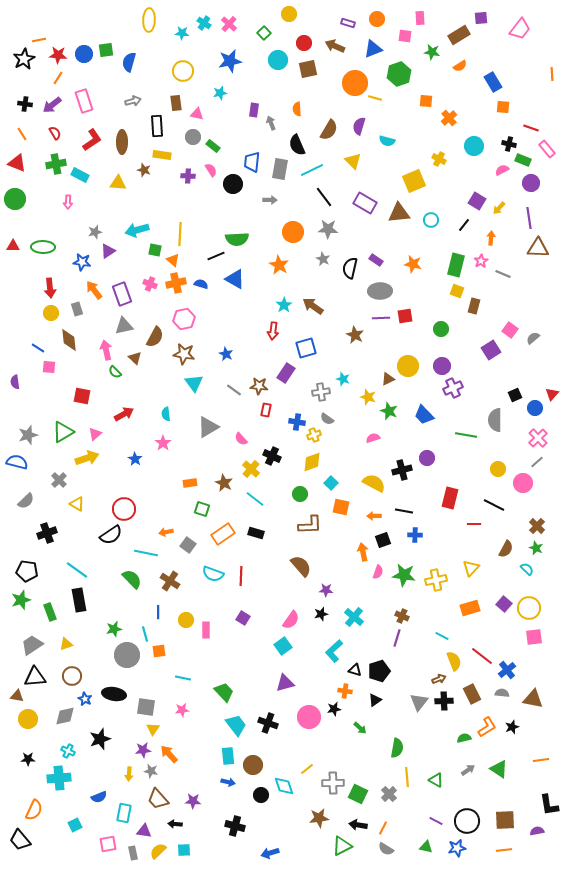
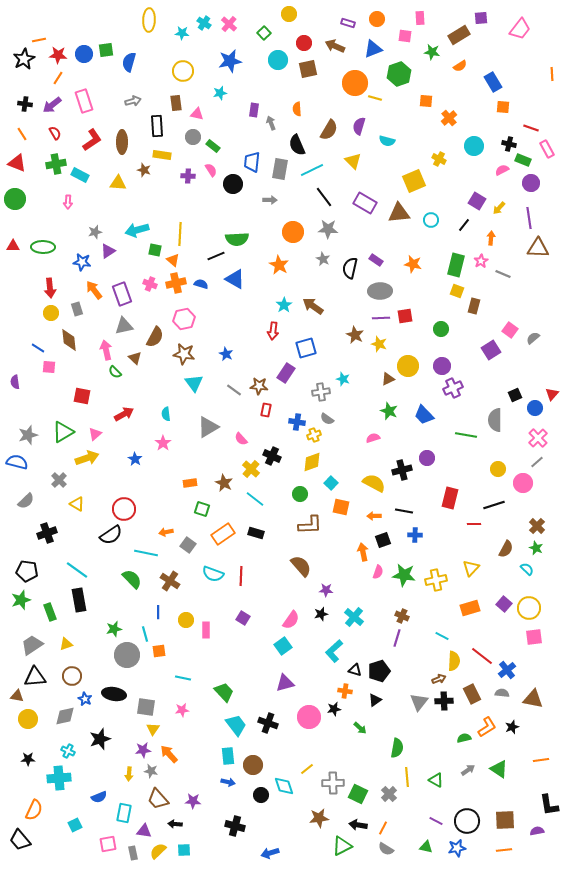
pink rectangle at (547, 149): rotated 12 degrees clockwise
yellow star at (368, 397): moved 11 px right, 53 px up
black line at (494, 505): rotated 45 degrees counterclockwise
yellow semicircle at (454, 661): rotated 24 degrees clockwise
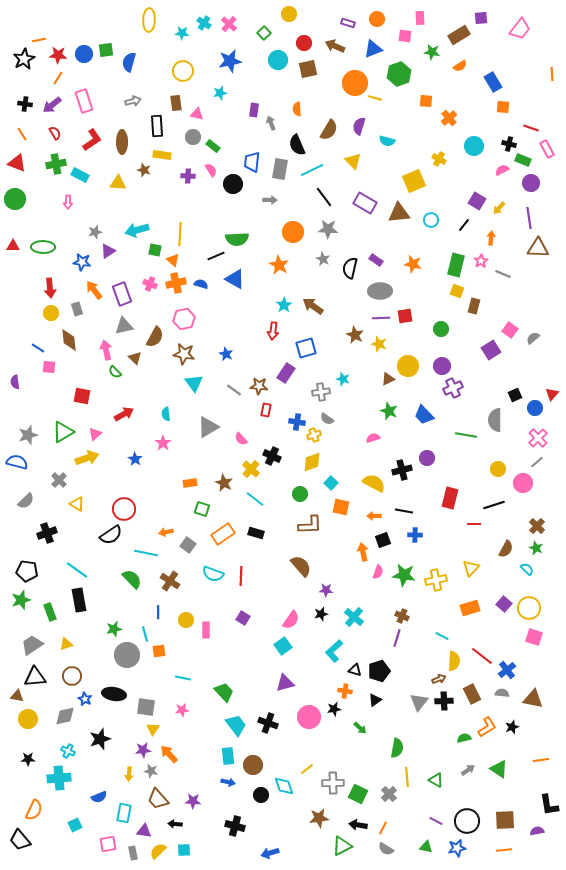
pink square at (534, 637): rotated 24 degrees clockwise
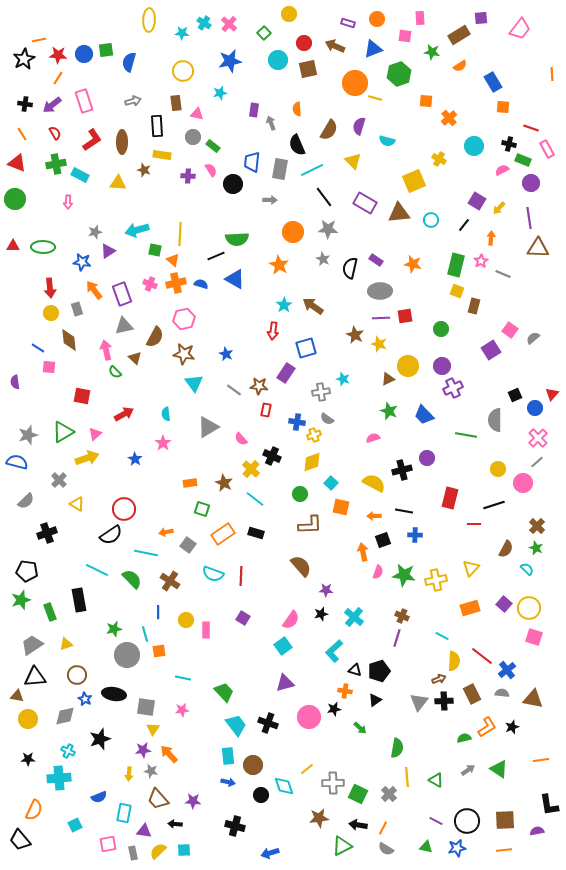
cyan line at (77, 570): moved 20 px right; rotated 10 degrees counterclockwise
brown circle at (72, 676): moved 5 px right, 1 px up
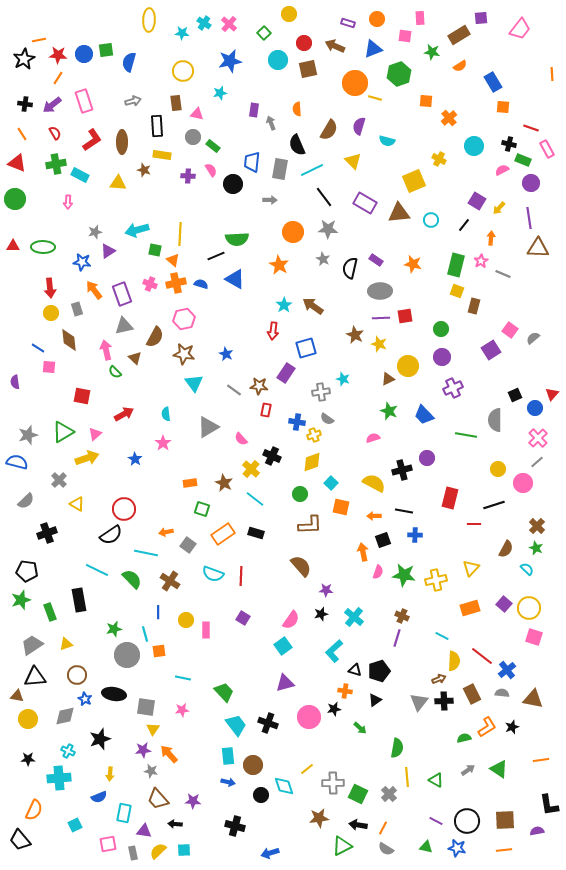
purple circle at (442, 366): moved 9 px up
yellow arrow at (129, 774): moved 19 px left
blue star at (457, 848): rotated 24 degrees clockwise
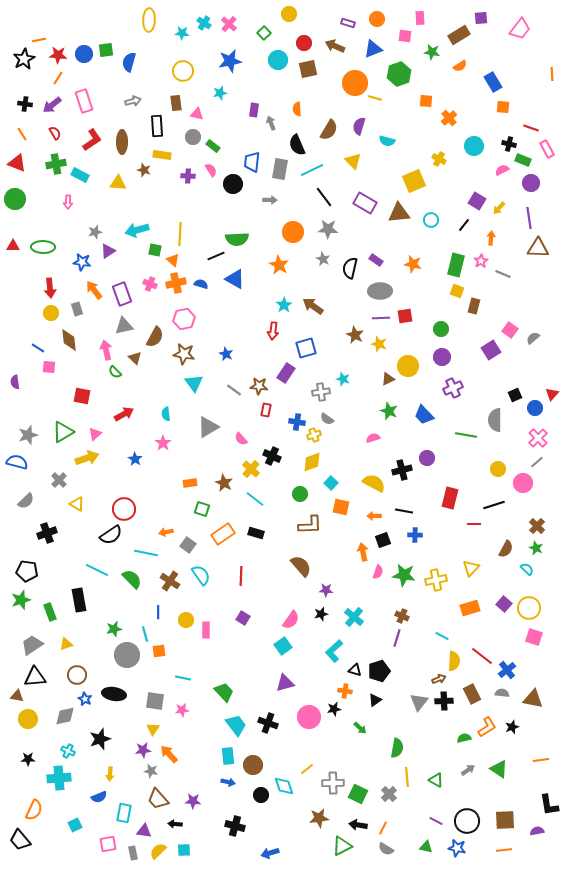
cyan semicircle at (213, 574): moved 12 px left, 1 px down; rotated 145 degrees counterclockwise
gray square at (146, 707): moved 9 px right, 6 px up
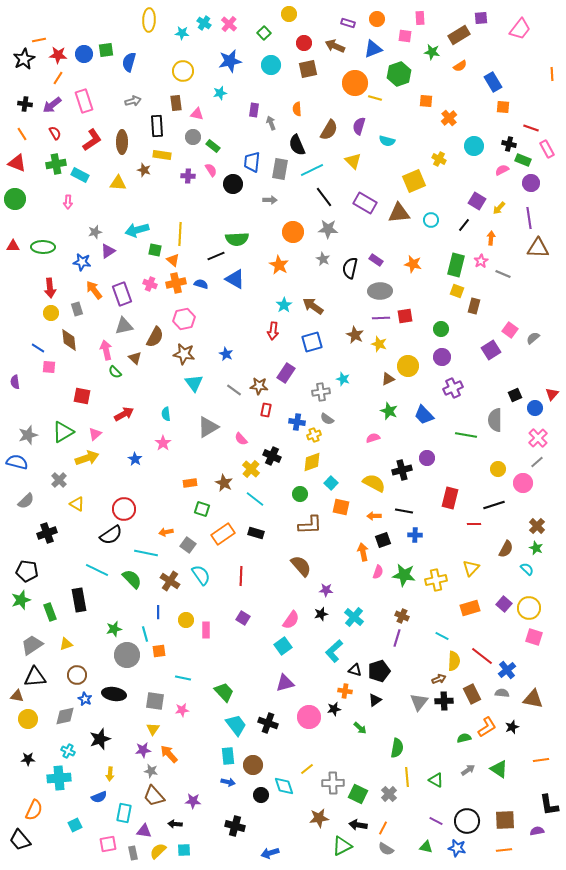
cyan circle at (278, 60): moved 7 px left, 5 px down
blue square at (306, 348): moved 6 px right, 6 px up
brown trapezoid at (158, 799): moved 4 px left, 3 px up
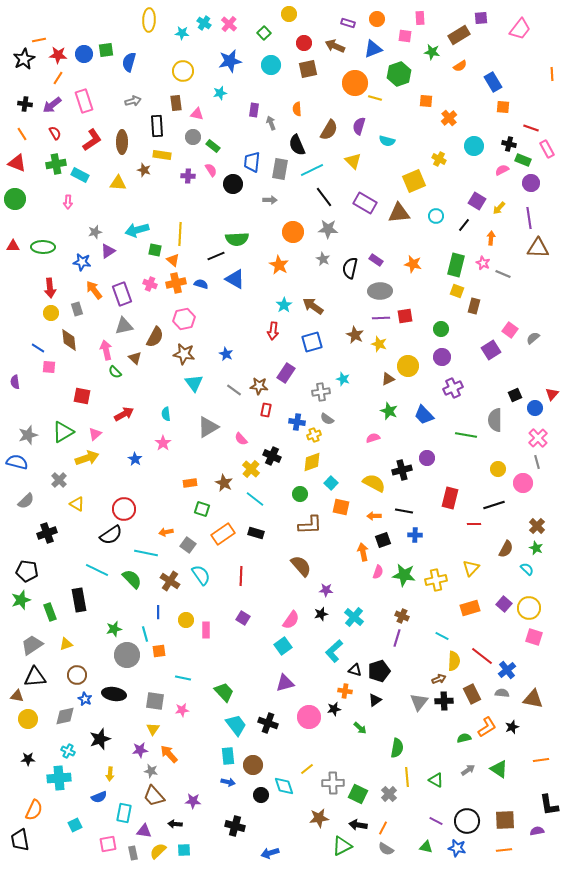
cyan circle at (431, 220): moved 5 px right, 4 px up
pink star at (481, 261): moved 2 px right, 2 px down; rotated 16 degrees counterclockwise
gray line at (537, 462): rotated 64 degrees counterclockwise
purple star at (143, 750): moved 3 px left
black trapezoid at (20, 840): rotated 30 degrees clockwise
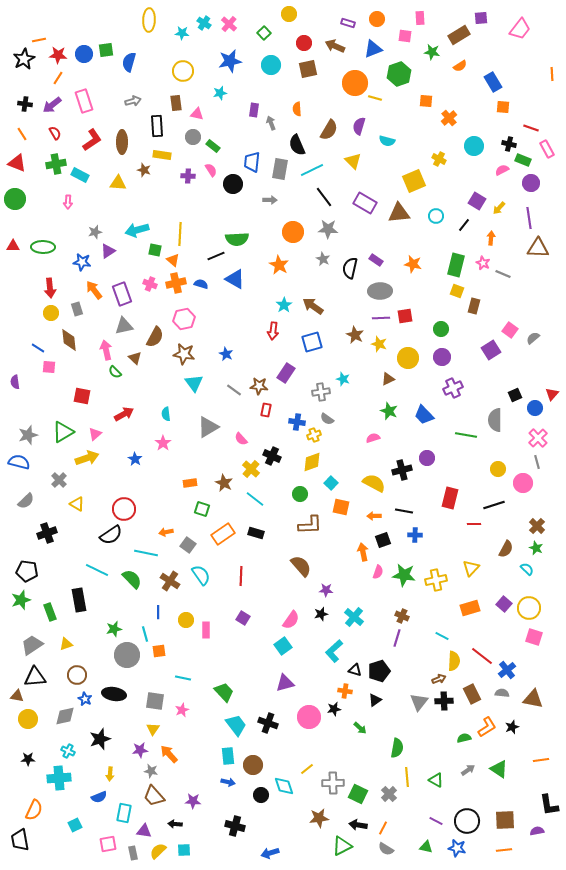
yellow circle at (408, 366): moved 8 px up
blue semicircle at (17, 462): moved 2 px right
pink star at (182, 710): rotated 16 degrees counterclockwise
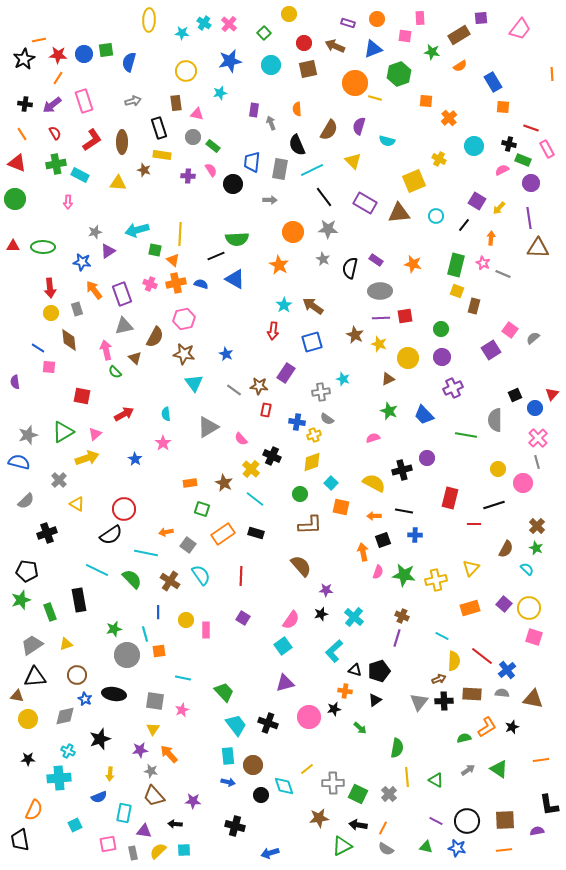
yellow circle at (183, 71): moved 3 px right
black rectangle at (157, 126): moved 2 px right, 2 px down; rotated 15 degrees counterclockwise
brown rectangle at (472, 694): rotated 60 degrees counterclockwise
